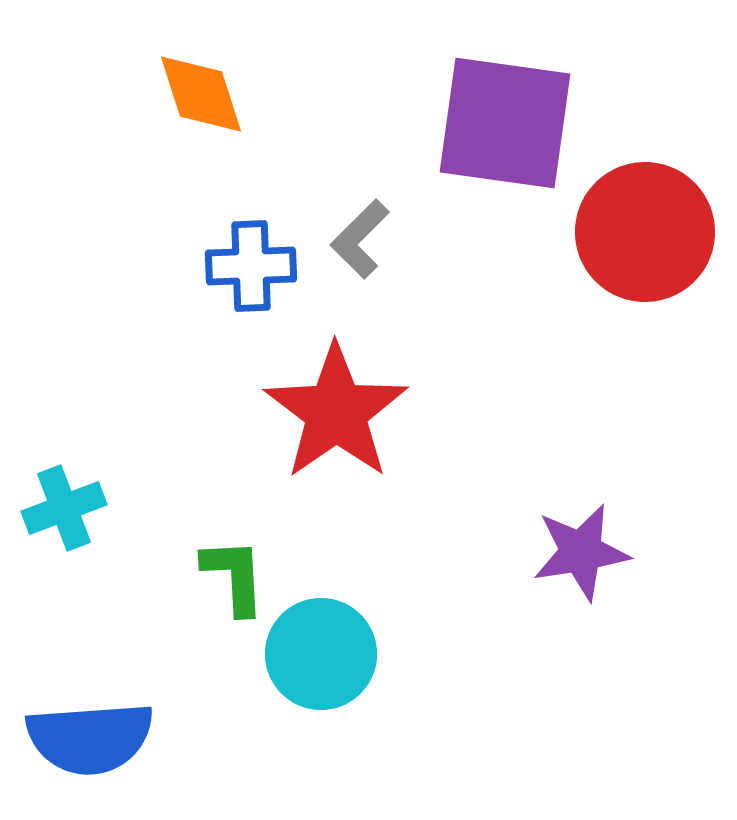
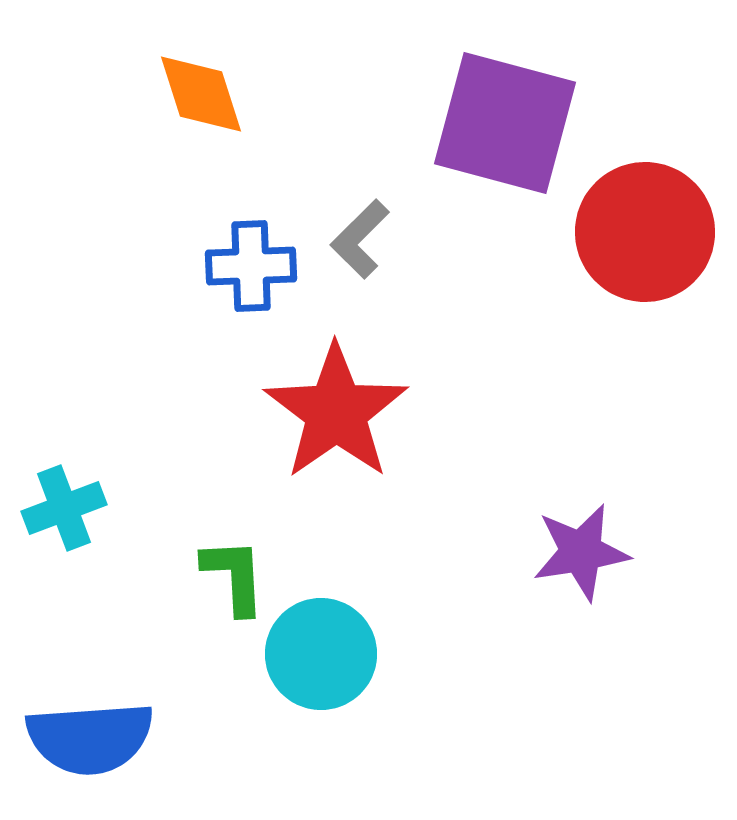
purple square: rotated 7 degrees clockwise
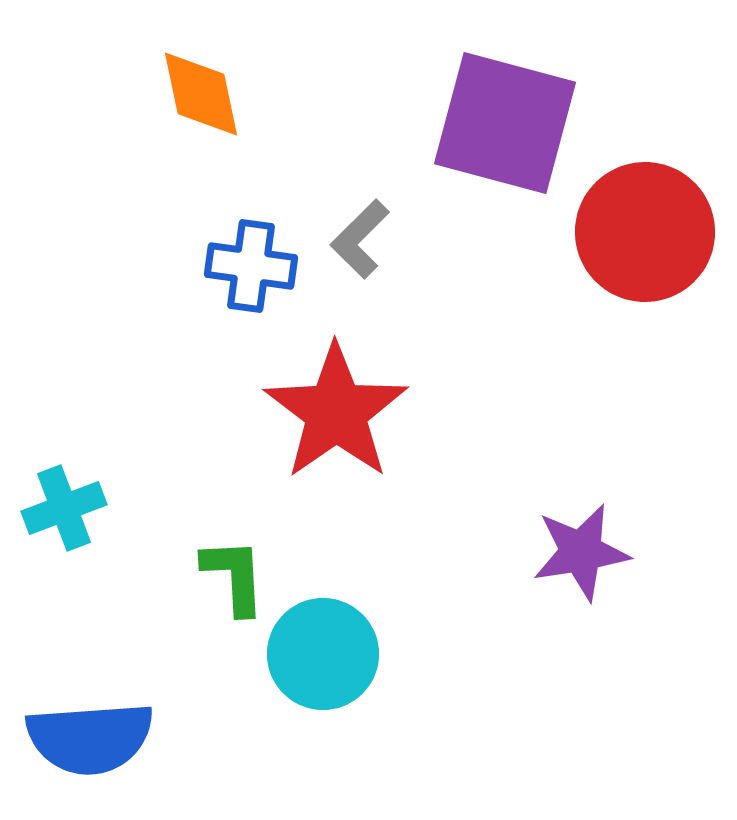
orange diamond: rotated 6 degrees clockwise
blue cross: rotated 10 degrees clockwise
cyan circle: moved 2 px right
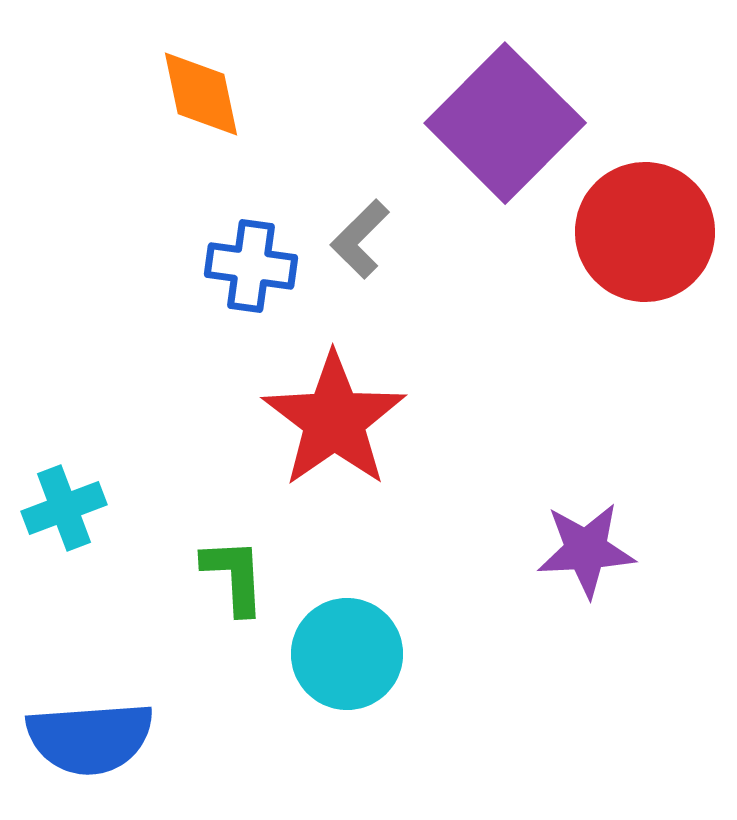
purple square: rotated 30 degrees clockwise
red star: moved 2 px left, 8 px down
purple star: moved 5 px right, 2 px up; rotated 6 degrees clockwise
cyan circle: moved 24 px right
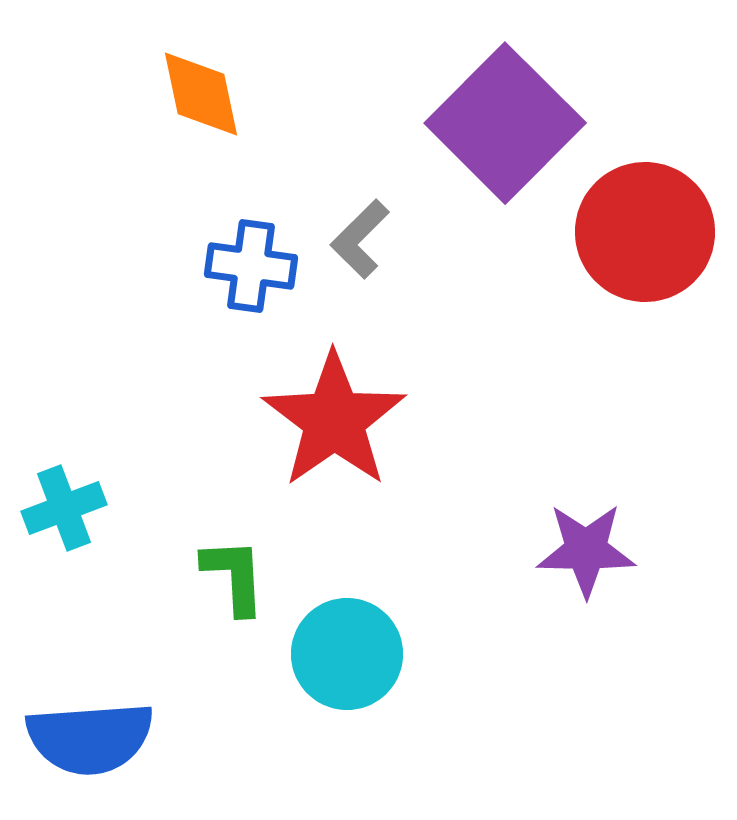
purple star: rotated 4 degrees clockwise
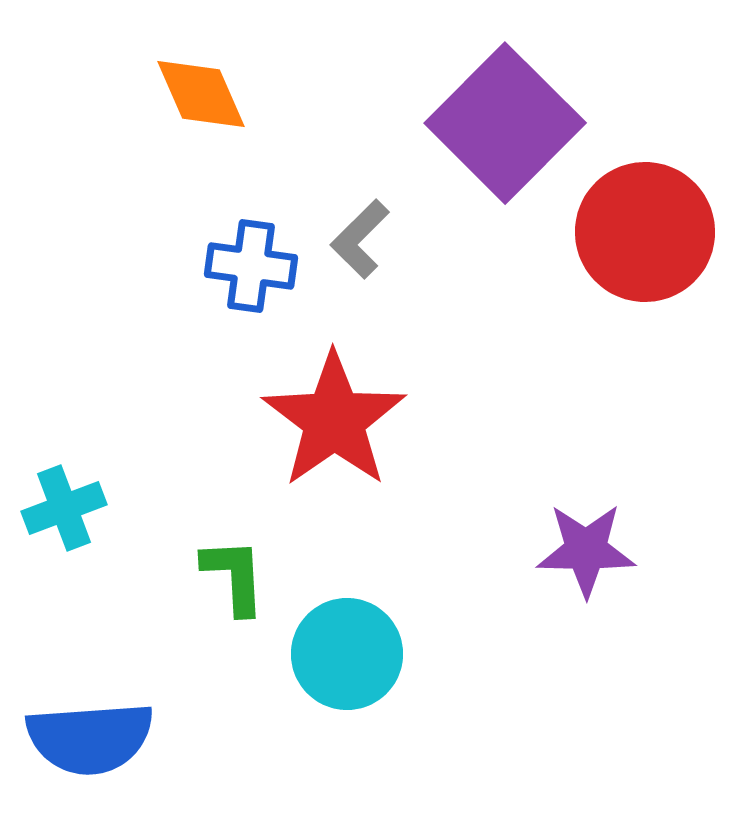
orange diamond: rotated 12 degrees counterclockwise
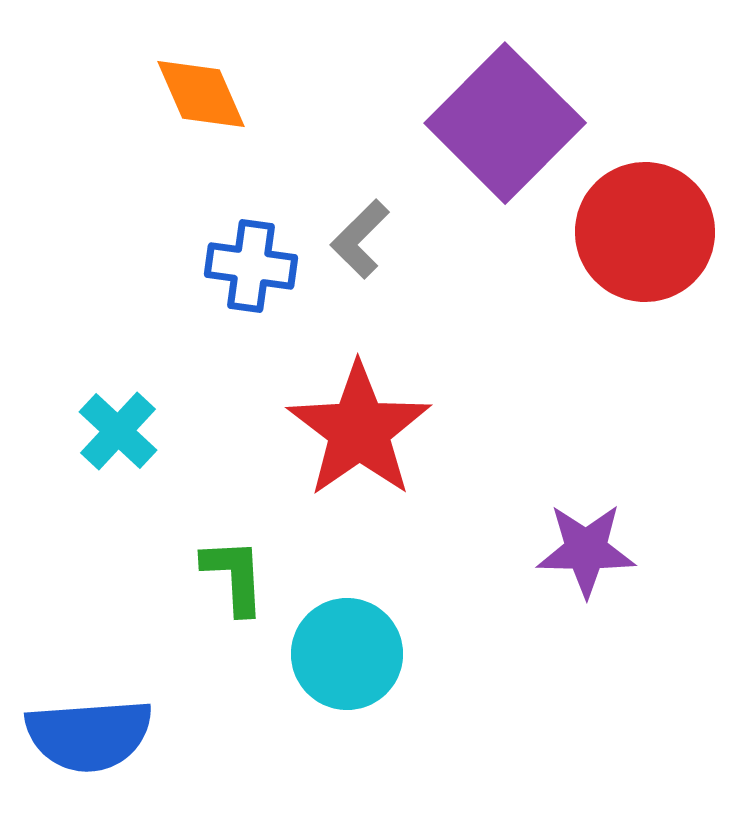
red star: moved 25 px right, 10 px down
cyan cross: moved 54 px right, 77 px up; rotated 26 degrees counterclockwise
blue semicircle: moved 1 px left, 3 px up
